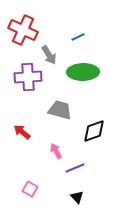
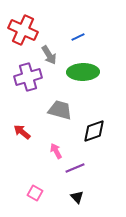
purple cross: rotated 12 degrees counterclockwise
pink square: moved 5 px right, 4 px down
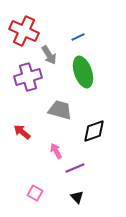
red cross: moved 1 px right, 1 px down
green ellipse: rotated 72 degrees clockwise
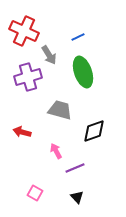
red arrow: rotated 24 degrees counterclockwise
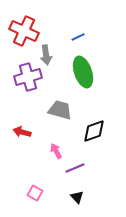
gray arrow: moved 3 px left; rotated 24 degrees clockwise
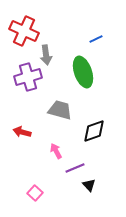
blue line: moved 18 px right, 2 px down
pink square: rotated 14 degrees clockwise
black triangle: moved 12 px right, 12 px up
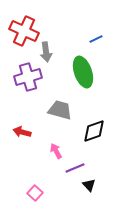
gray arrow: moved 3 px up
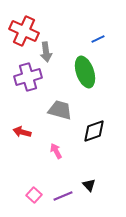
blue line: moved 2 px right
green ellipse: moved 2 px right
purple line: moved 12 px left, 28 px down
pink square: moved 1 px left, 2 px down
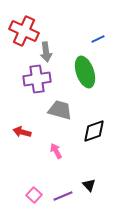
purple cross: moved 9 px right, 2 px down; rotated 8 degrees clockwise
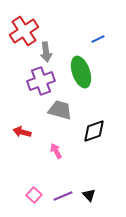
red cross: rotated 32 degrees clockwise
green ellipse: moved 4 px left
purple cross: moved 4 px right, 2 px down; rotated 12 degrees counterclockwise
black triangle: moved 10 px down
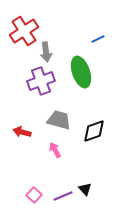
gray trapezoid: moved 1 px left, 10 px down
pink arrow: moved 1 px left, 1 px up
black triangle: moved 4 px left, 6 px up
